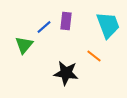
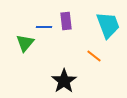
purple rectangle: rotated 12 degrees counterclockwise
blue line: rotated 42 degrees clockwise
green triangle: moved 1 px right, 2 px up
black star: moved 2 px left, 8 px down; rotated 30 degrees clockwise
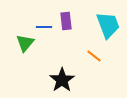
black star: moved 2 px left, 1 px up
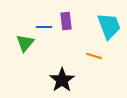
cyan trapezoid: moved 1 px right, 1 px down
orange line: rotated 21 degrees counterclockwise
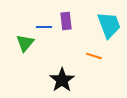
cyan trapezoid: moved 1 px up
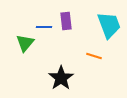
black star: moved 1 px left, 2 px up
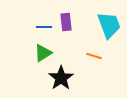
purple rectangle: moved 1 px down
green triangle: moved 18 px right, 10 px down; rotated 18 degrees clockwise
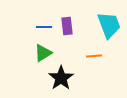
purple rectangle: moved 1 px right, 4 px down
orange line: rotated 21 degrees counterclockwise
